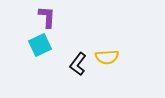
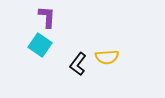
cyan square: rotated 30 degrees counterclockwise
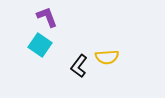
purple L-shape: rotated 25 degrees counterclockwise
black L-shape: moved 1 px right, 2 px down
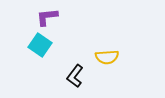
purple L-shape: rotated 75 degrees counterclockwise
black L-shape: moved 4 px left, 10 px down
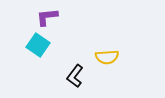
cyan square: moved 2 px left
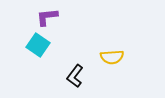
yellow semicircle: moved 5 px right
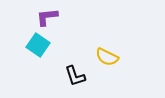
yellow semicircle: moved 5 px left; rotated 30 degrees clockwise
black L-shape: rotated 55 degrees counterclockwise
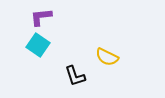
purple L-shape: moved 6 px left
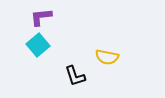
cyan square: rotated 15 degrees clockwise
yellow semicircle: rotated 15 degrees counterclockwise
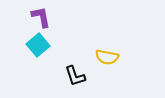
purple L-shape: rotated 85 degrees clockwise
